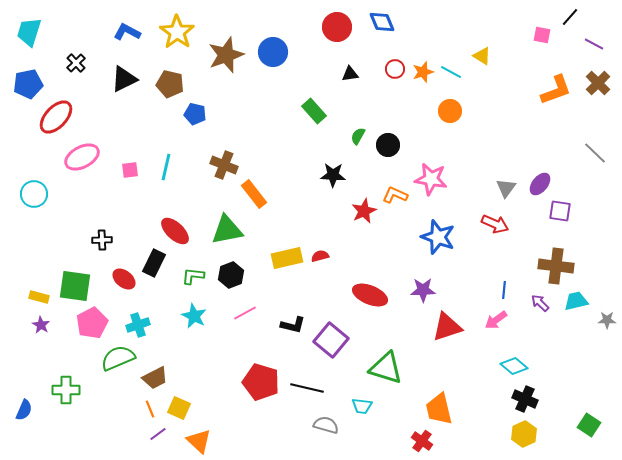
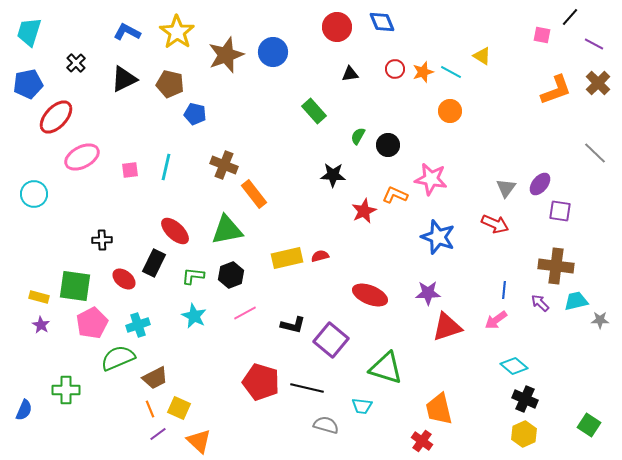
purple star at (423, 290): moved 5 px right, 3 px down
gray star at (607, 320): moved 7 px left
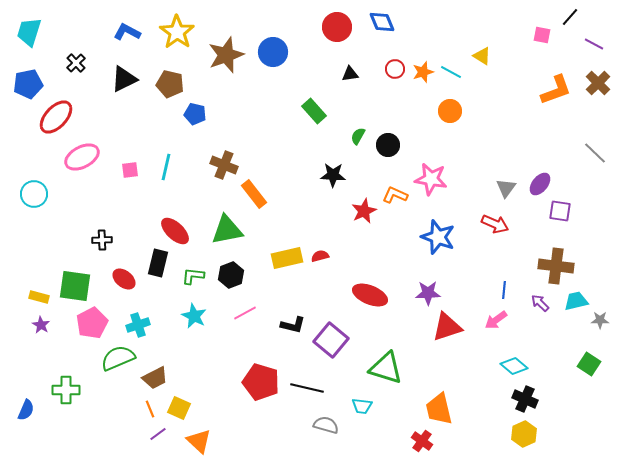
black rectangle at (154, 263): moved 4 px right; rotated 12 degrees counterclockwise
blue semicircle at (24, 410): moved 2 px right
green square at (589, 425): moved 61 px up
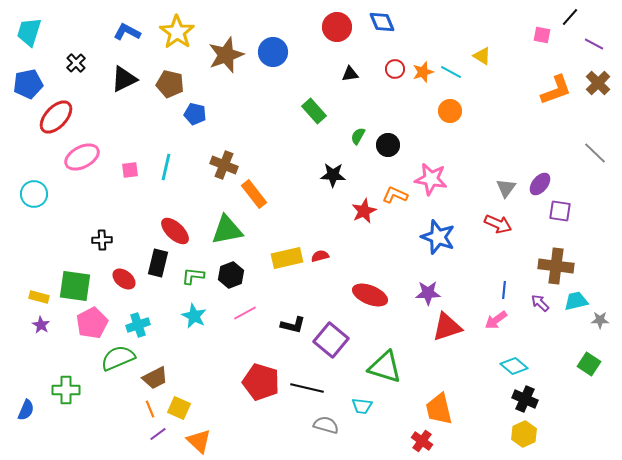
red arrow at (495, 224): moved 3 px right
green triangle at (386, 368): moved 1 px left, 1 px up
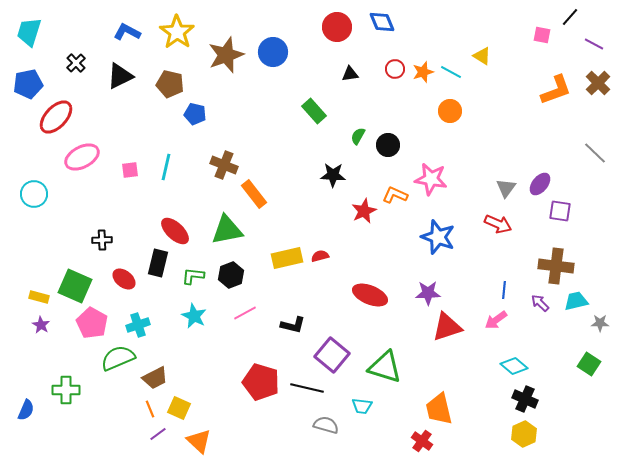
black triangle at (124, 79): moved 4 px left, 3 px up
green square at (75, 286): rotated 16 degrees clockwise
gray star at (600, 320): moved 3 px down
pink pentagon at (92, 323): rotated 16 degrees counterclockwise
purple square at (331, 340): moved 1 px right, 15 px down
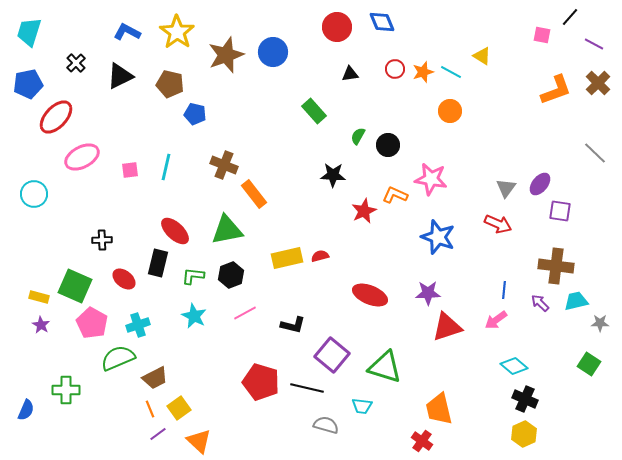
yellow square at (179, 408): rotated 30 degrees clockwise
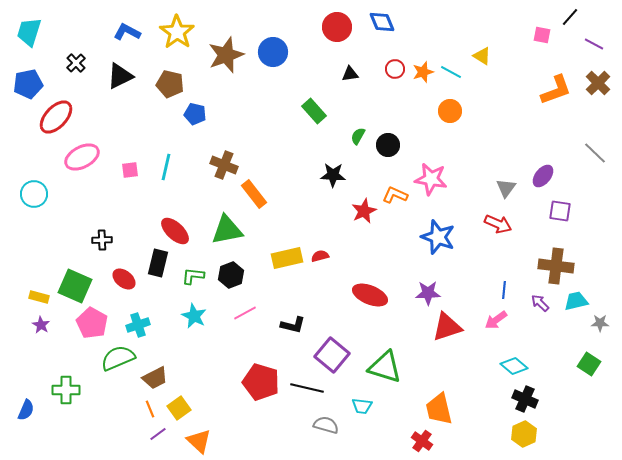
purple ellipse at (540, 184): moved 3 px right, 8 px up
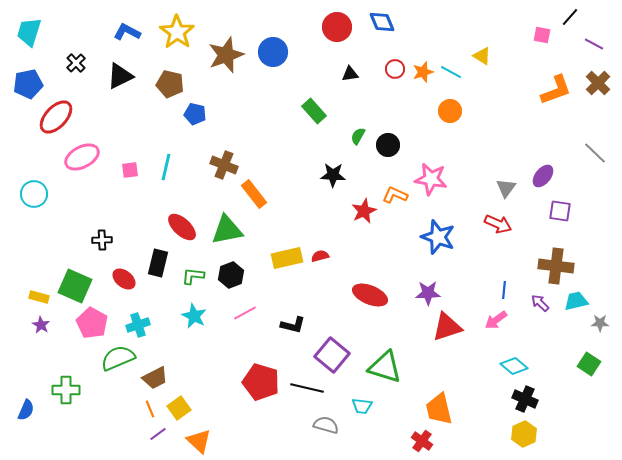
red ellipse at (175, 231): moved 7 px right, 4 px up
